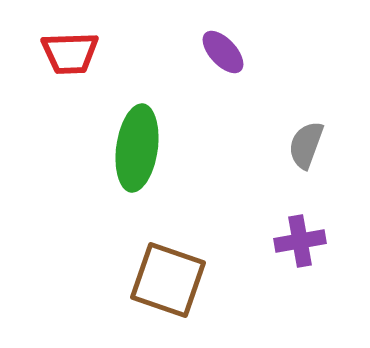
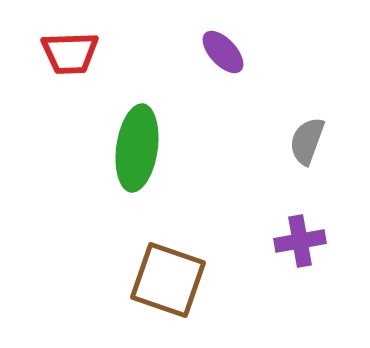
gray semicircle: moved 1 px right, 4 px up
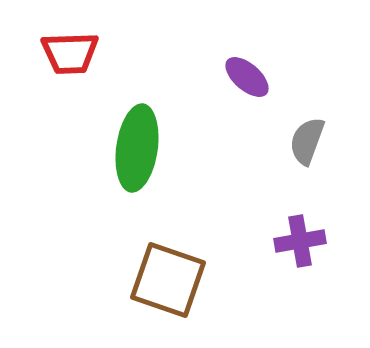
purple ellipse: moved 24 px right, 25 px down; rotated 6 degrees counterclockwise
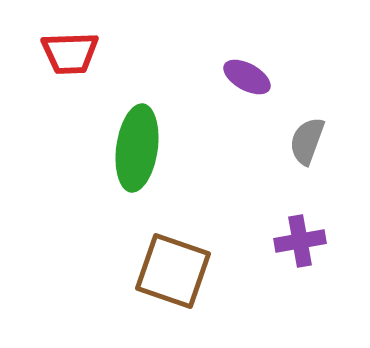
purple ellipse: rotated 12 degrees counterclockwise
brown square: moved 5 px right, 9 px up
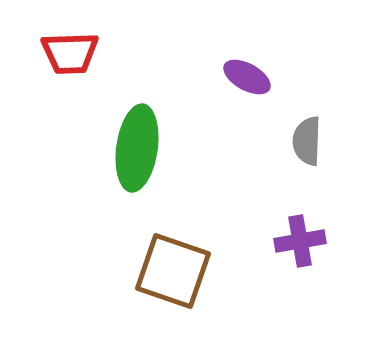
gray semicircle: rotated 18 degrees counterclockwise
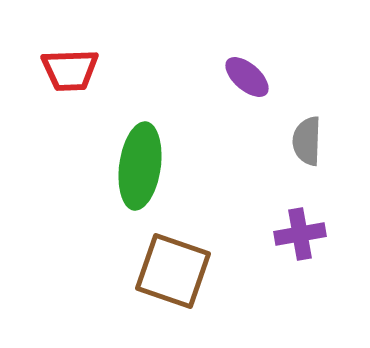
red trapezoid: moved 17 px down
purple ellipse: rotated 12 degrees clockwise
green ellipse: moved 3 px right, 18 px down
purple cross: moved 7 px up
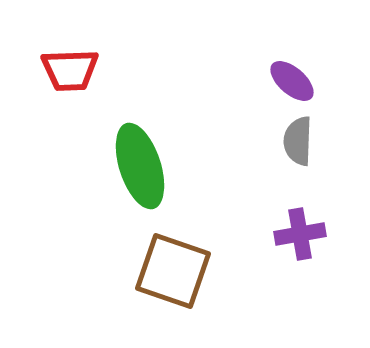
purple ellipse: moved 45 px right, 4 px down
gray semicircle: moved 9 px left
green ellipse: rotated 26 degrees counterclockwise
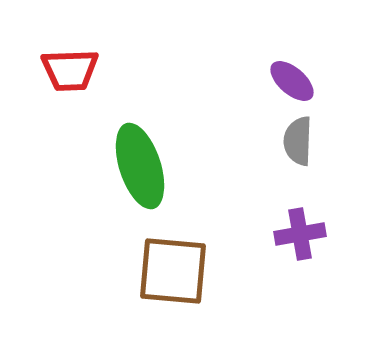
brown square: rotated 14 degrees counterclockwise
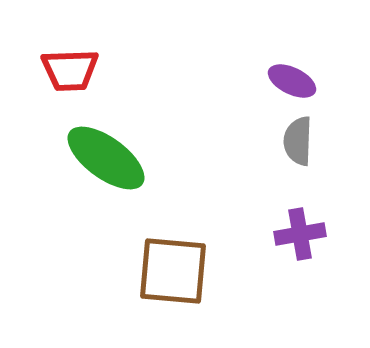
purple ellipse: rotated 15 degrees counterclockwise
green ellipse: moved 34 px left, 8 px up; rotated 36 degrees counterclockwise
